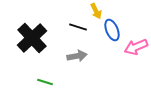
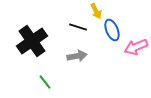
black cross: moved 3 px down; rotated 8 degrees clockwise
green line: rotated 35 degrees clockwise
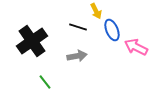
pink arrow: rotated 50 degrees clockwise
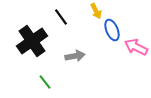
black line: moved 17 px left, 10 px up; rotated 36 degrees clockwise
gray arrow: moved 2 px left
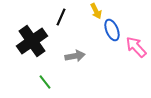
black line: rotated 60 degrees clockwise
pink arrow: rotated 20 degrees clockwise
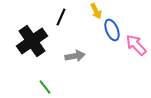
pink arrow: moved 2 px up
green line: moved 5 px down
